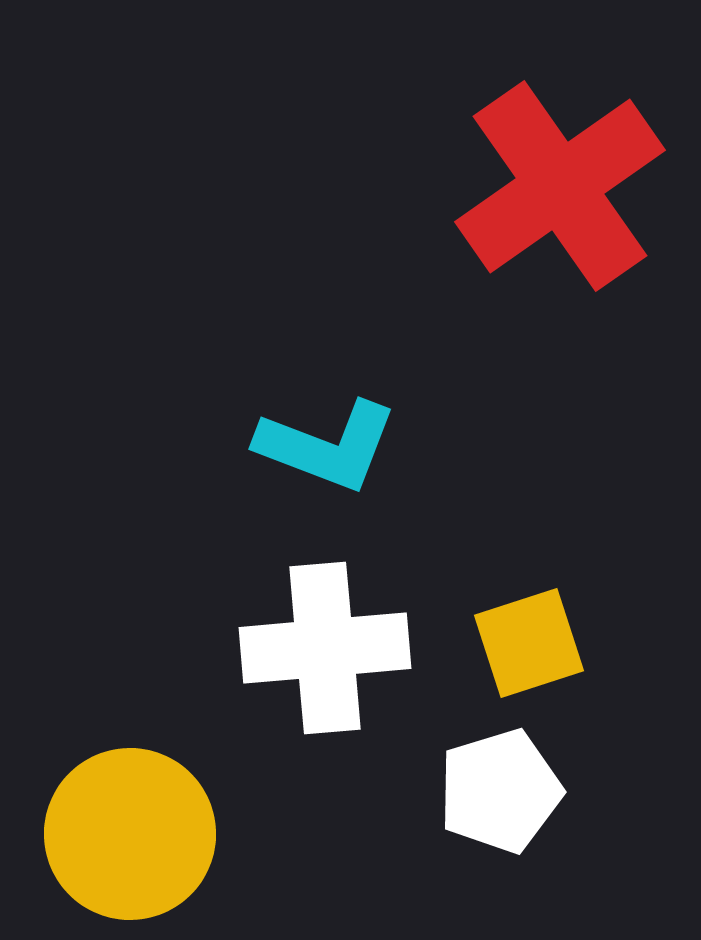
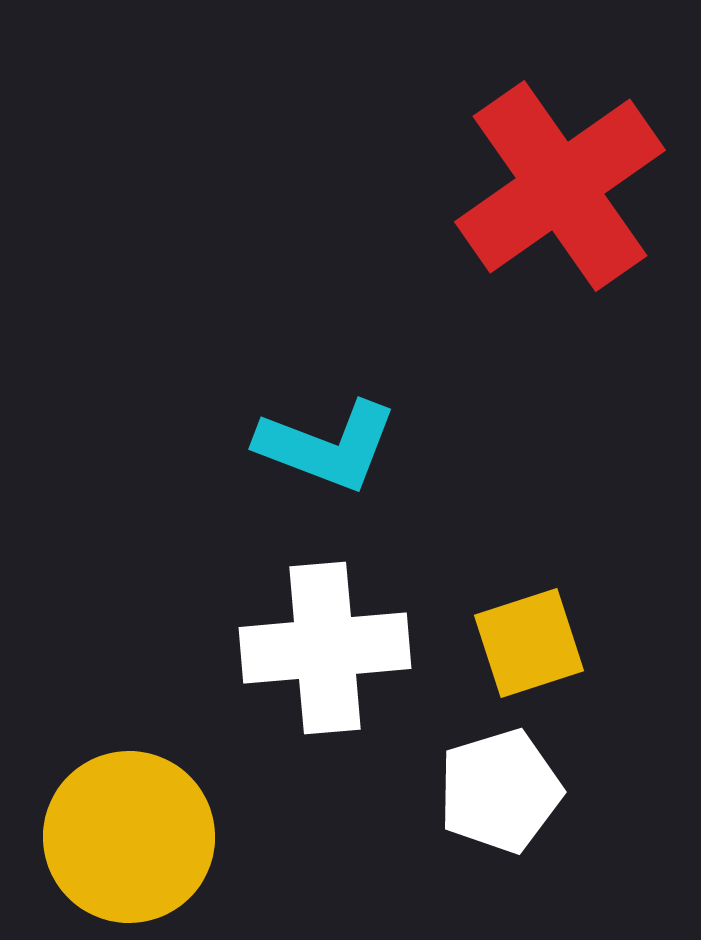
yellow circle: moved 1 px left, 3 px down
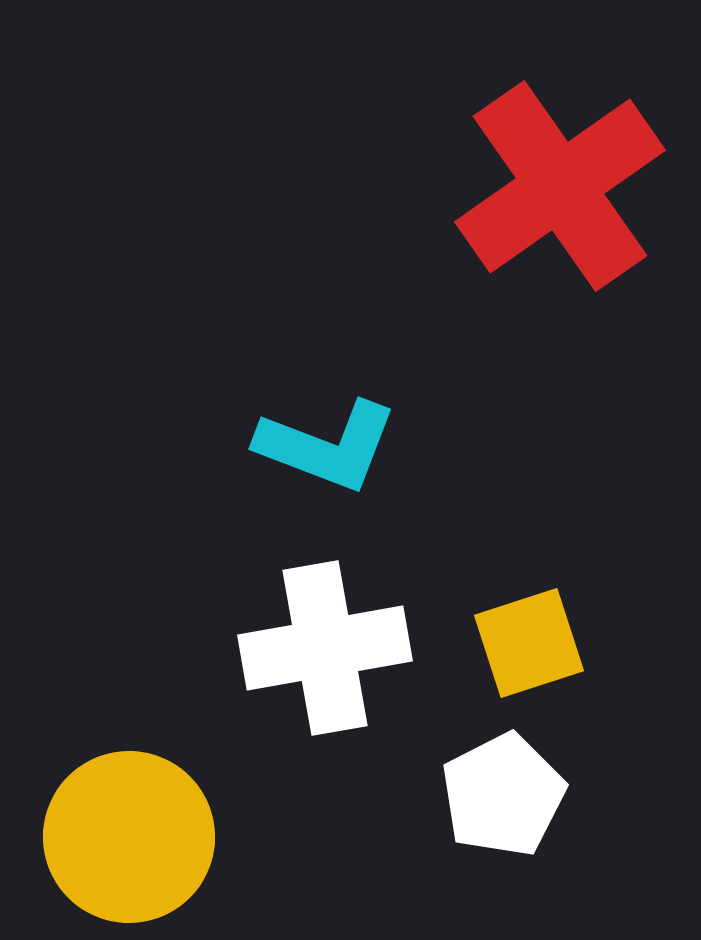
white cross: rotated 5 degrees counterclockwise
white pentagon: moved 3 px right, 4 px down; rotated 10 degrees counterclockwise
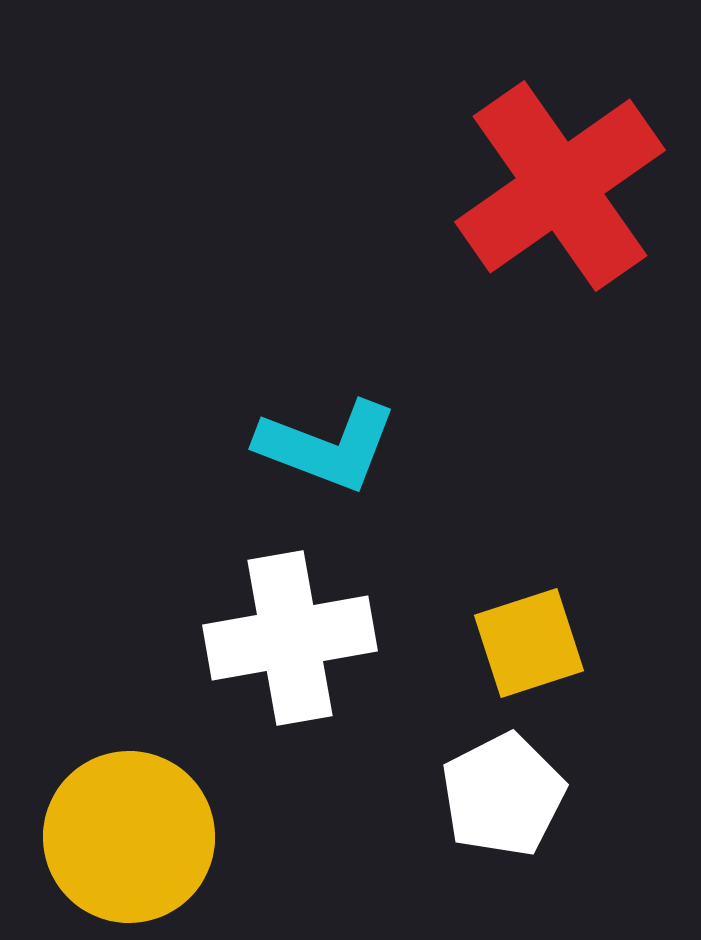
white cross: moved 35 px left, 10 px up
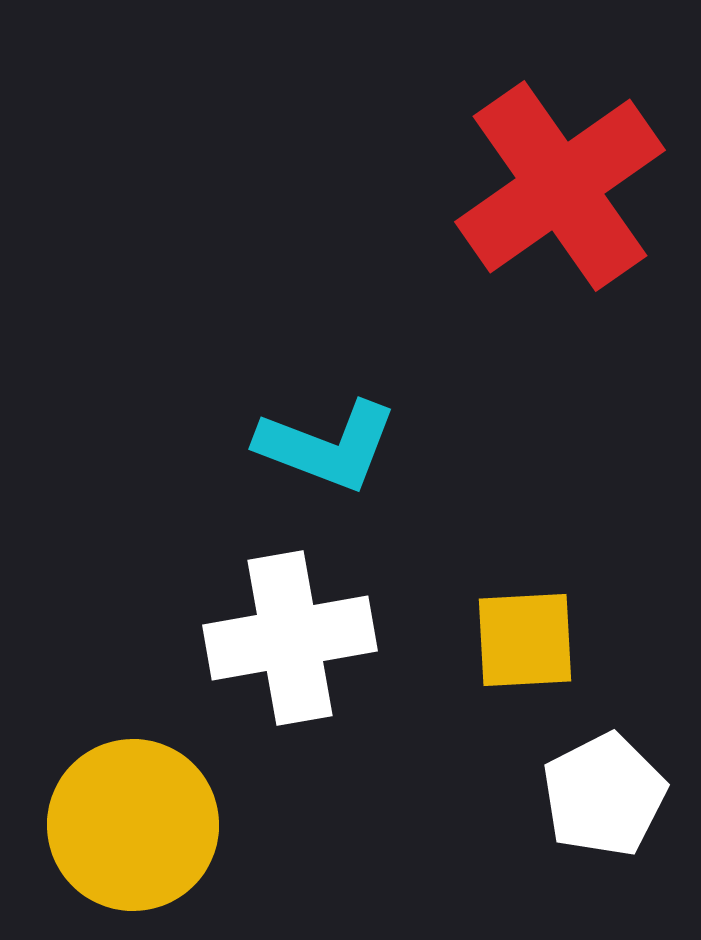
yellow square: moved 4 px left, 3 px up; rotated 15 degrees clockwise
white pentagon: moved 101 px right
yellow circle: moved 4 px right, 12 px up
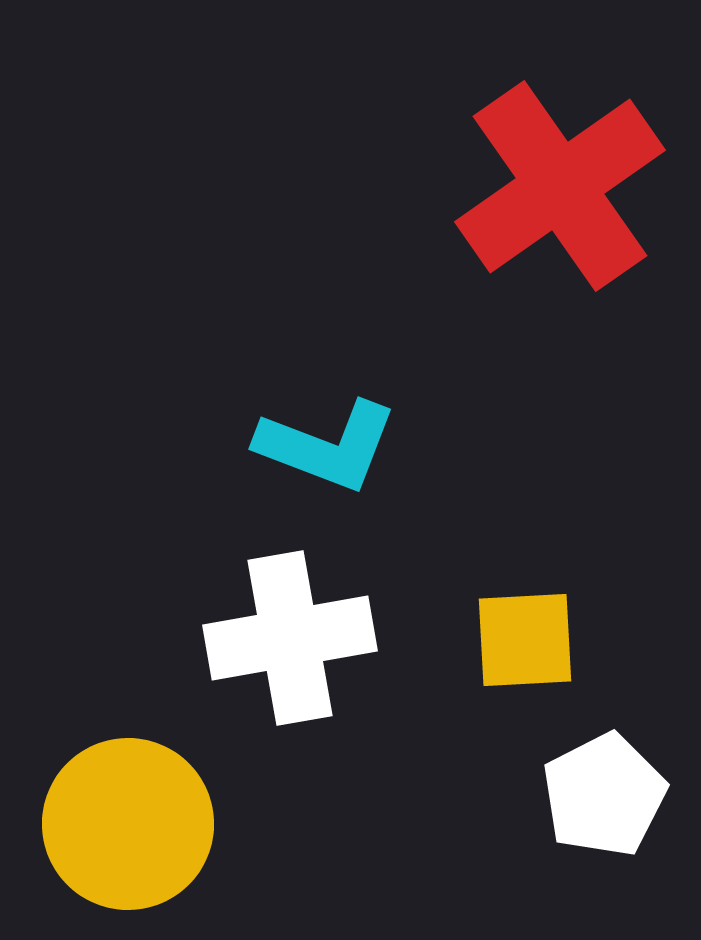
yellow circle: moved 5 px left, 1 px up
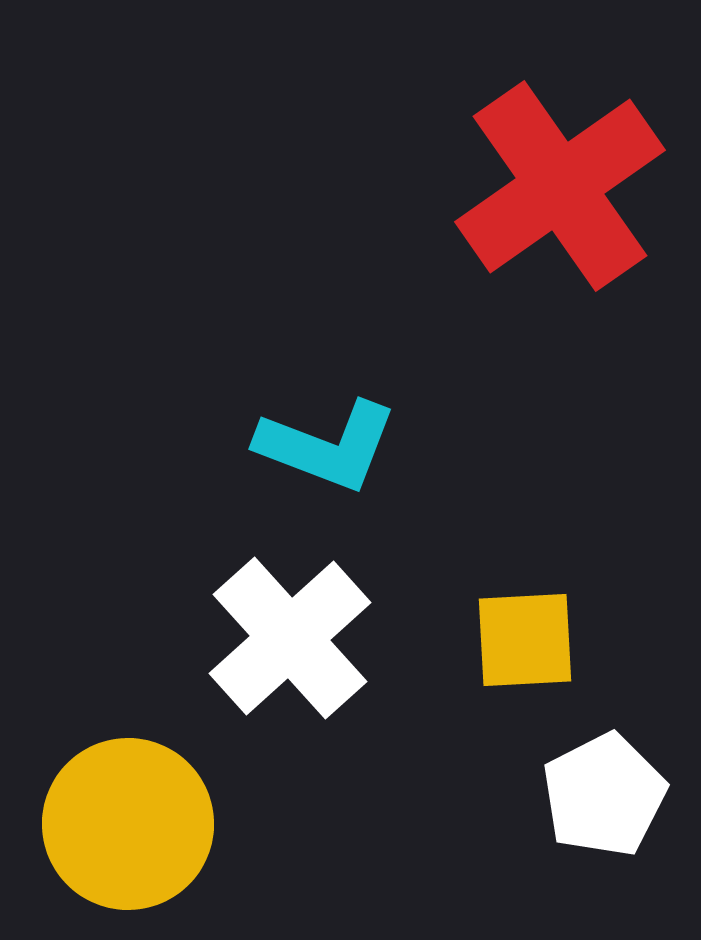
white cross: rotated 32 degrees counterclockwise
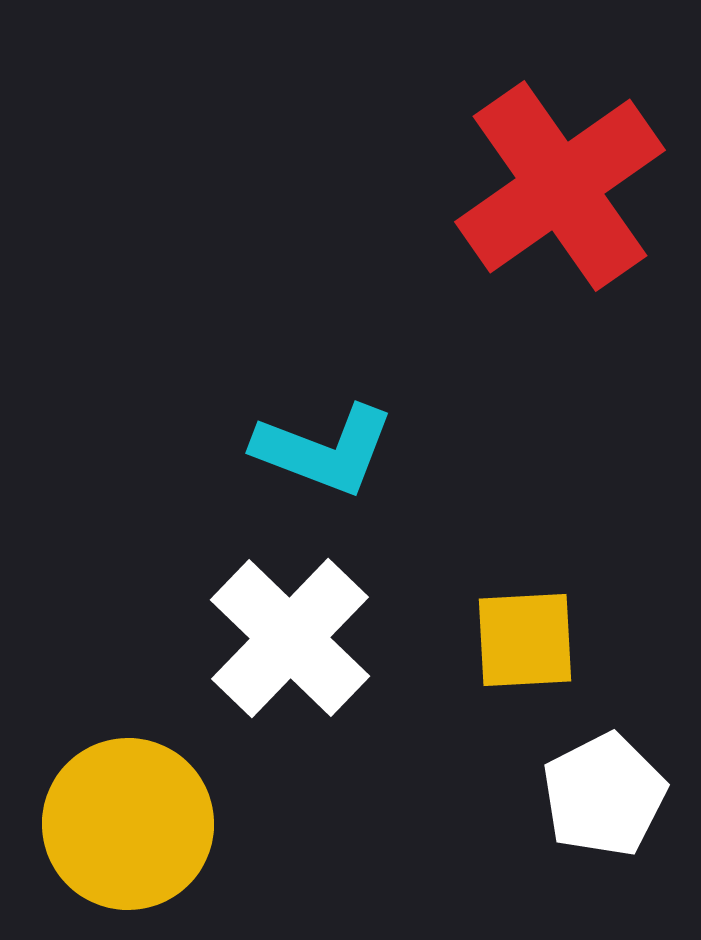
cyan L-shape: moved 3 px left, 4 px down
white cross: rotated 4 degrees counterclockwise
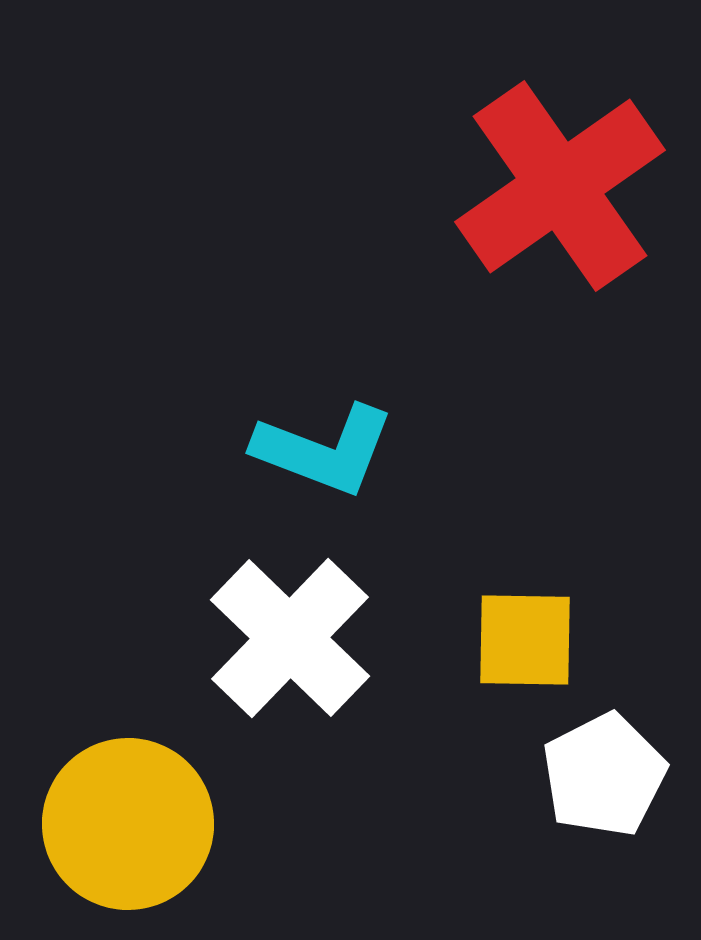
yellow square: rotated 4 degrees clockwise
white pentagon: moved 20 px up
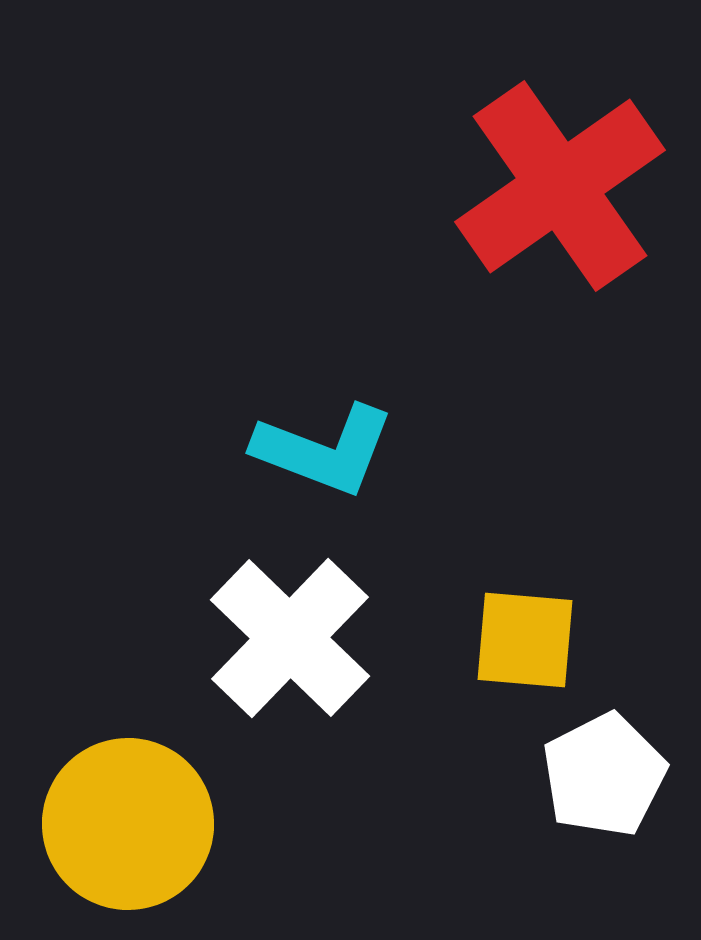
yellow square: rotated 4 degrees clockwise
